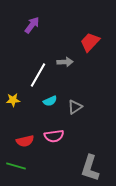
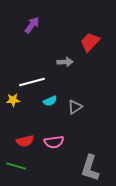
white line: moved 6 px left, 7 px down; rotated 45 degrees clockwise
pink semicircle: moved 6 px down
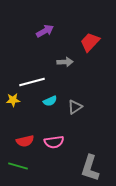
purple arrow: moved 13 px right, 6 px down; rotated 24 degrees clockwise
green line: moved 2 px right
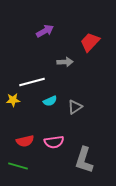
gray L-shape: moved 6 px left, 8 px up
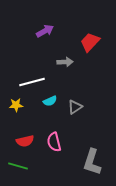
yellow star: moved 3 px right, 5 px down
pink semicircle: rotated 84 degrees clockwise
gray L-shape: moved 8 px right, 2 px down
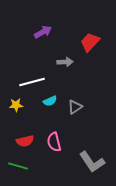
purple arrow: moved 2 px left, 1 px down
gray L-shape: rotated 52 degrees counterclockwise
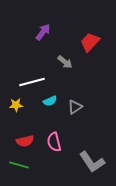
purple arrow: rotated 24 degrees counterclockwise
gray arrow: rotated 42 degrees clockwise
green line: moved 1 px right, 1 px up
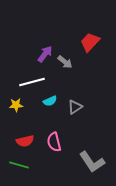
purple arrow: moved 2 px right, 22 px down
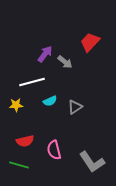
pink semicircle: moved 8 px down
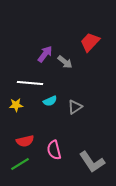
white line: moved 2 px left, 1 px down; rotated 20 degrees clockwise
green line: moved 1 px right, 1 px up; rotated 48 degrees counterclockwise
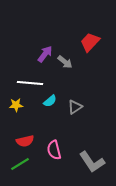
cyan semicircle: rotated 16 degrees counterclockwise
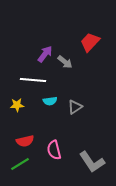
white line: moved 3 px right, 3 px up
cyan semicircle: rotated 32 degrees clockwise
yellow star: moved 1 px right
